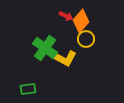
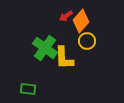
red arrow: rotated 120 degrees clockwise
yellow circle: moved 1 px right, 2 px down
yellow L-shape: rotated 60 degrees clockwise
green rectangle: rotated 14 degrees clockwise
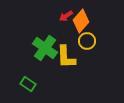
yellow L-shape: moved 2 px right, 1 px up
green rectangle: moved 5 px up; rotated 28 degrees clockwise
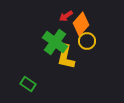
orange diamond: moved 3 px down
green cross: moved 10 px right, 6 px up
yellow L-shape: rotated 15 degrees clockwise
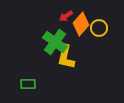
yellow circle: moved 12 px right, 13 px up
green rectangle: rotated 35 degrees counterclockwise
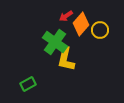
yellow circle: moved 1 px right, 2 px down
yellow L-shape: moved 2 px down
green rectangle: rotated 28 degrees counterclockwise
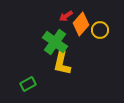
yellow L-shape: moved 4 px left, 4 px down
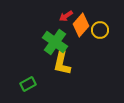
orange diamond: moved 1 px down
